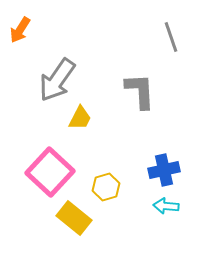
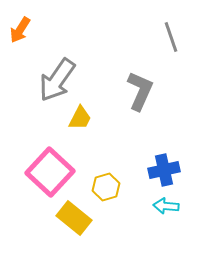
gray L-shape: rotated 27 degrees clockwise
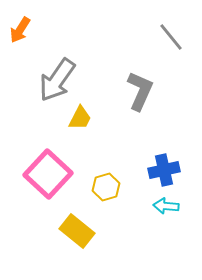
gray line: rotated 20 degrees counterclockwise
pink square: moved 2 px left, 2 px down
yellow rectangle: moved 3 px right, 13 px down
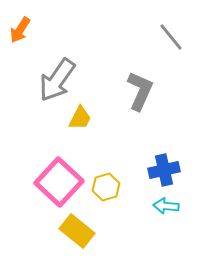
pink square: moved 11 px right, 8 px down
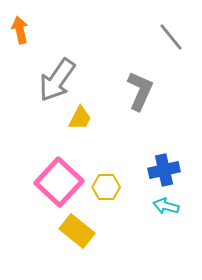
orange arrow: rotated 136 degrees clockwise
yellow hexagon: rotated 16 degrees clockwise
cyan arrow: rotated 10 degrees clockwise
